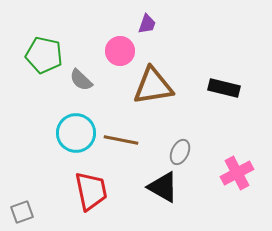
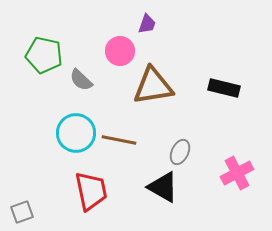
brown line: moved 2 px left
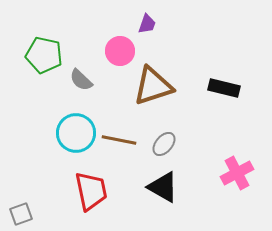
brown triangle: rotated 9 degrees counterclockwise
gray ellipse: moved 16 px left, 8 px up; rotated 15 degrees clockwise
gray square: moved 1 px left, 2 px down
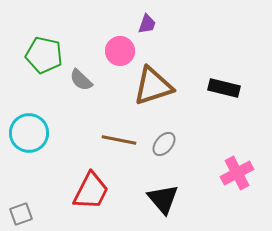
cyan circle: moved 47 px left
black triangle: moved 12 px down; rotated 20 degrees clockwise
red trapezoid: rotated 39 degrees clockwise
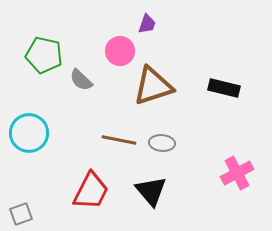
gray ellipse: moved 2 px left, 1 px up; rotated 55 degrees clockwise
black triangle: moved 12 px left, 8 px up
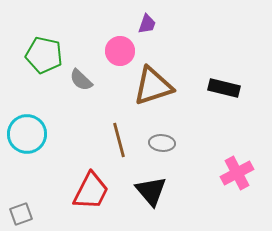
cyan circle: moved 2 px left, 1 px down
brown line: rotated 64 degrees clockwise
